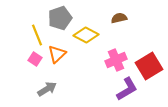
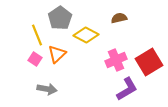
gray pentagon: rotated 15 degrees counterclockwise
red square: moved 4 px up
gray arrow: rotated 42 degrees clockwise
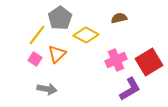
yellow line: rotated 60 degrees clockwise
purple L-shape: moved 3 px right
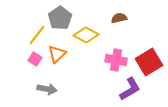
pink cross: rotated 35 degrees clockwise
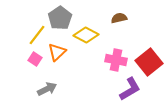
orange triangle: moved 2 px up
red square: rotated 8 degrees counterclockwise
gray arrow: rotated 36 degrees counterclockwise
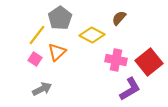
brown semicircle: rotated 35 degrees counterclockwise
yellow diamond: moved 6 px right
gray arrow: moved 5 px left
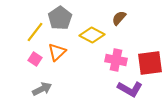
yellow line: moved 2 px left, 3 px up
red square: moved 1 px right, 1 px down; rotated 32 degrees clockwise
purple L-shape: rotated 60 degrees clockwise
